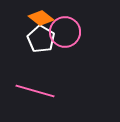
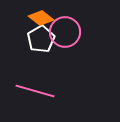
white pentagon: rotated 12 degrees clockwise
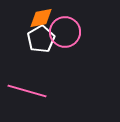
orange diamond: rotated 50 degrees counterclockwise
pink line: moved 8 px left
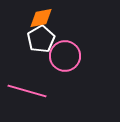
pink circle: moved 24 px down
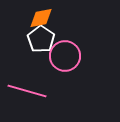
white pentagon: rotated 8 degrees counterclockwise
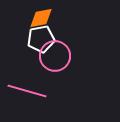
white pentagon: rotated 28 degrees clockwise
pink circle: moved 10 px left
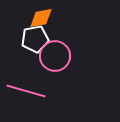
white pentagon: moved 6 px left
pink line: moved 1 px left
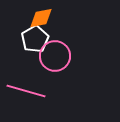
white pentagon: rotated 20 degrees counterclockwise
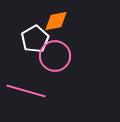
orange diamond: moved 15 px right, 3 px down
